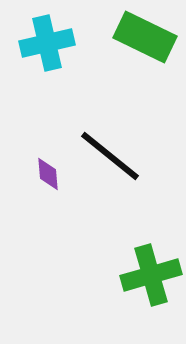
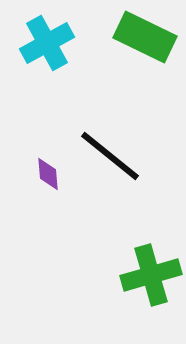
cyan cross: rotated 16 degrees counterclockwise
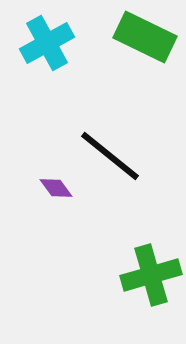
purple diamond: moved 8 px right, 14 px down; rotated 32 degrees counterclockwise
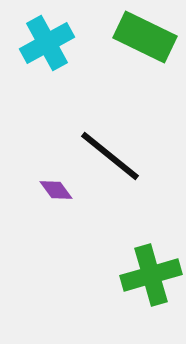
purple diamond: moved 2 px down
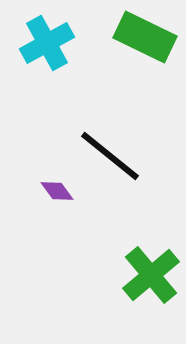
purple diamond: moved 1 px right, 1 px down
green cross: rotated 24 degrees counterclockwise
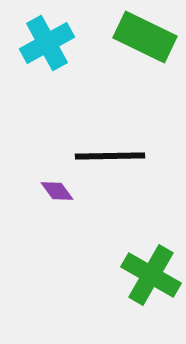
black line: rotated 40 degrees counterclockwise
green cross: rotated 20 degrees counterclockwise
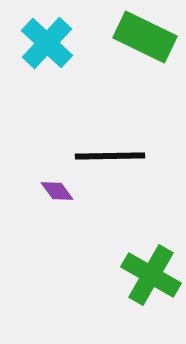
cyan cross: rotated 18 degrees counterclockwise
